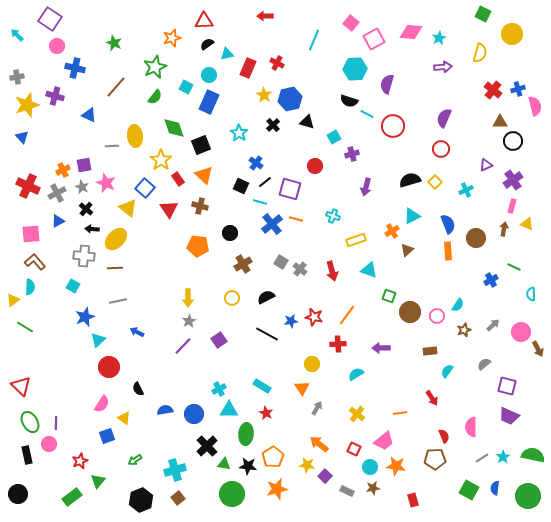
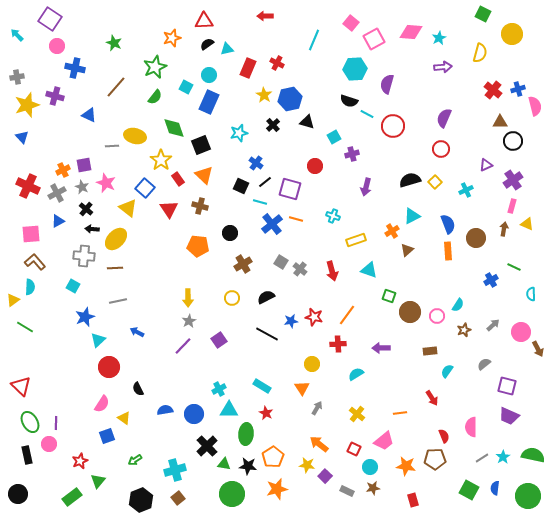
cyan triangle at (227, 54): moved 5 px up
cyan star at (239, 133): rotated 24 degrees clockwise
yellow ellipse at (135, 136): rotated 70 degrees counterclockwise
orange star at (396, 466): moved 10 px right
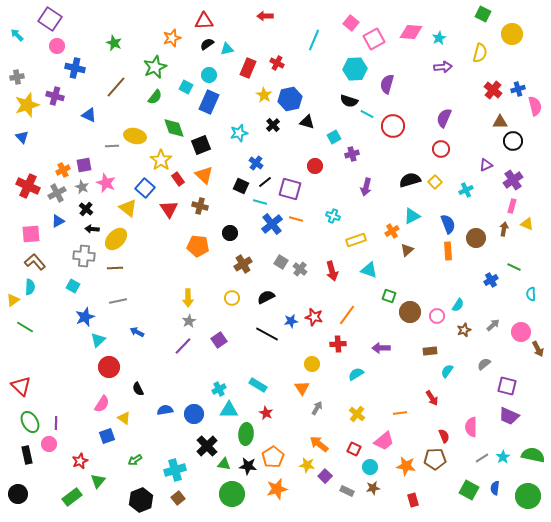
cyan rectangle at (262, 386): moved 4 px left, 1 px up
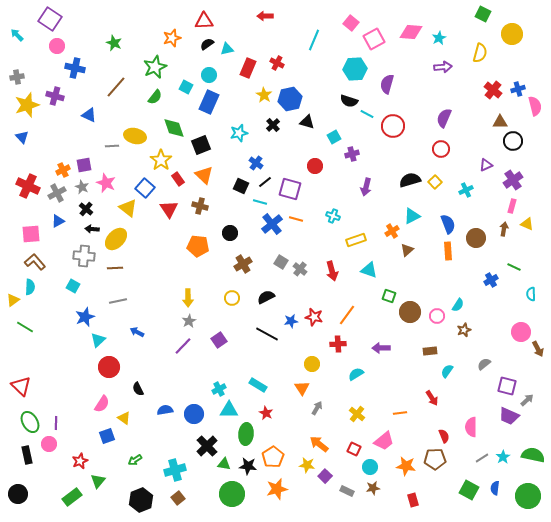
gray arrow at (493, 325): moved 34 px right, 75 px down
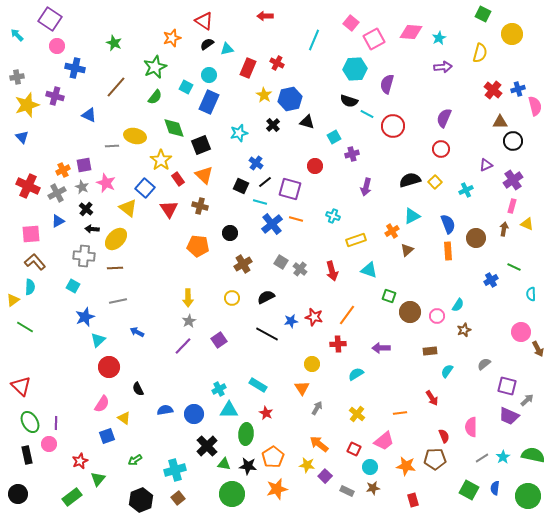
red triangle at (204, 21): rotated 36 degrees clockwise
green triangle at (98, 481): moved 2 px up
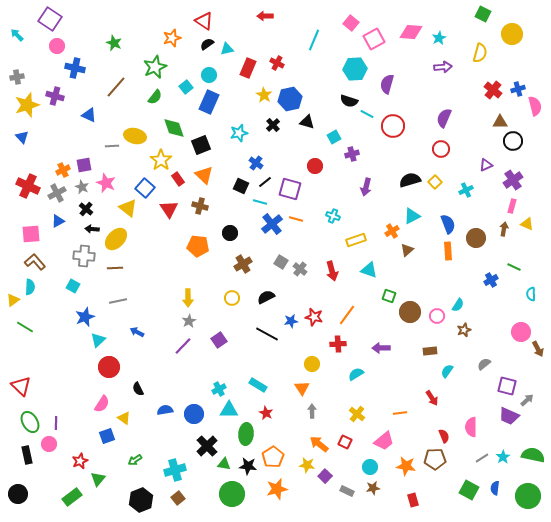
cyan square at (186, 87): rotated 24 degrees clockwise
gray arrow at (317, 408): moved 5 px left, 3 px down; rotated 32 degrees counterclockwise
red square at (354, 449): moved 9 px left, 7 px up
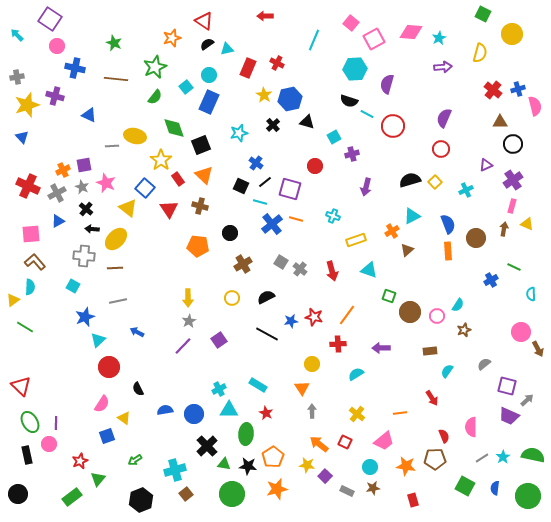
brown line at (116, 87): moved 8 px up; rotated 55 degrees clockwise
black circle at (513, 141): moved 3 px down
green square at (469, 490): moved 4 px left, 4 px up
brown square at (178, 498): moved 8 px right, 4 px up
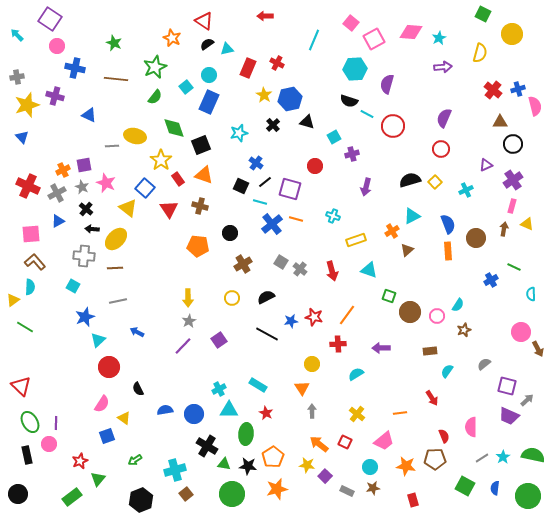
orange star at (172, 38): rotated 30 degrees counterclockwise
orange triangle at (204, 175): rotated 24 degrees counterclockwise
black cross at (207, 446): rotated 15 degrees counterclockwise
